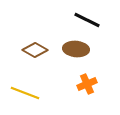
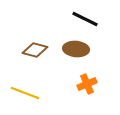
black line: moved 2 px left, 1 px up
brown diamond: rotated 15 degrees counterclockwise
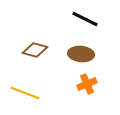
brown ellipse: moved 5 px right, 5 px down
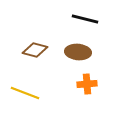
black line: rotated 12 degrees counterclockwise
brown ellipse: moved 3 px left, 2 px up
orange cross: rotated 18 degrees clockwise
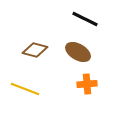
black line: rotated 12 degrees clockwise
brown ellipse: rotated 25 degrees clockwise
yellow line: moved 4 px up
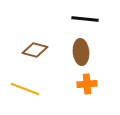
black line: rotated 20 degrees counterclockwise
brown ellipse: moved 3 px right; rotated 55 degrees clockwise
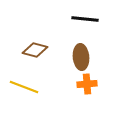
brown ellipse: moved 5 px down
yellow line: moved 1 px left, 2 px up
